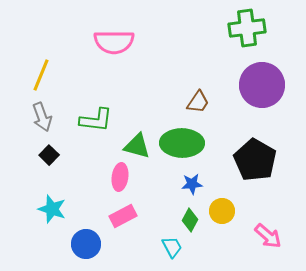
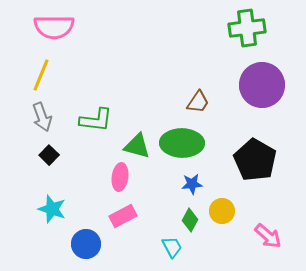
pink semicircle: moved 60 px left, 15 px up
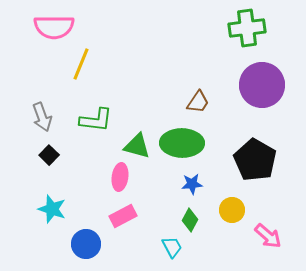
yellow line: moved 40 px right, 11 px up
yellow circle: moved 10 px right, 1 px up
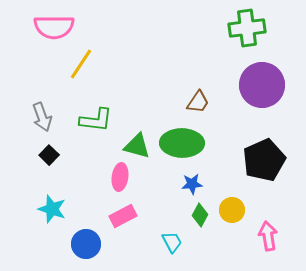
yellow line: rotated 12 degrees clockwise
black pentagon: moved 9 px right; rotated 18 degrees clockwise
green diamond: moved 10 px right, 5 px up
pink arrow: rotated 140 degrees counterclockwise
cyan trapezoid: moved 5 px up
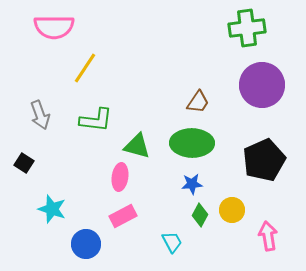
yellow line: moved 4 px right, 4 px down
gray arrow: moved 2 px left, 2 px up
green ellipse: moved 10 px right
black square: moved 25 px left, 8 px down; rotated 12 degrees counterclockwise
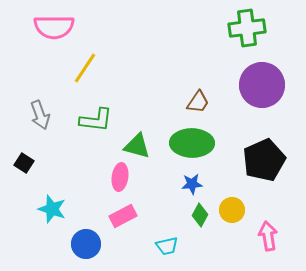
cyan trapezoid: moved 5 px left, 4 px down; rotated 105 degrees clockwise
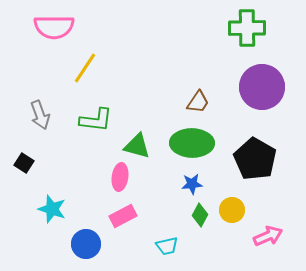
green cross: rotated 6 degrees clockwise
purple circle: moved 2 px down
black pentagon: moved 9 px left, 1 px up; rotated 18 degrees counterclockwise
pink arrow: rotated 76 degrees clockwise
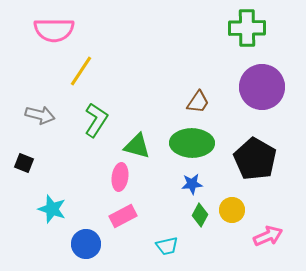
pink semicircle: moved 3 px down
yellow line: moved 4 px left, 3 px down
gray arrow: rotated 56 degrees counterclockwise
green L-shape: rotated 64 degrees counterclockwise
black square: rotated 12 degrees counterclockwise
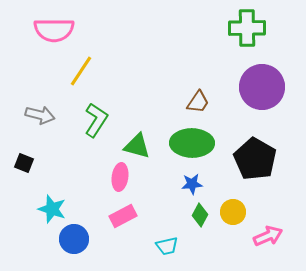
yellow circle: moved 1 px right, 2 px down
blue circle: moved 12 px left, 5 px up
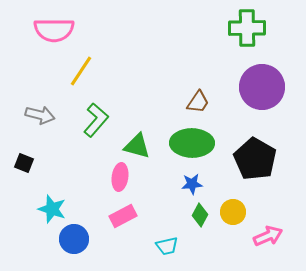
green L-shape: rotated 8 degrees clockwise
